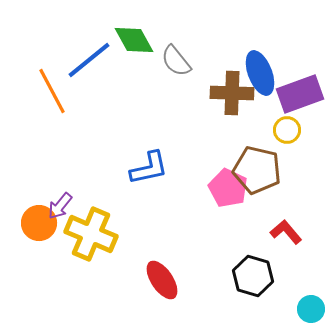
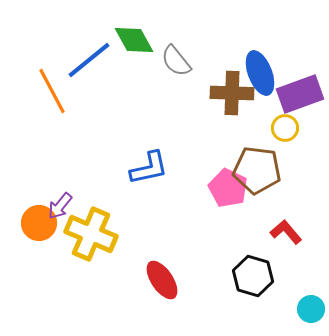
yellow circle: moved 2 px left, 2 px up
brown pentagon: rotated 6 degrees counterclockwise
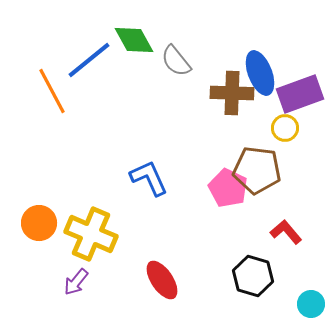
blue L-shape: moved 10 px down; rotated 102 degrees counterclockwise
purple arrow: moved 16 px right, 76 px down
cyan circle: moved 5 px up
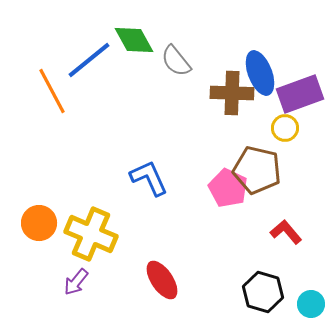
brown pentagon: rotated 6 degrees clockwise
black hexagon: moved 10 px right, 16 px down
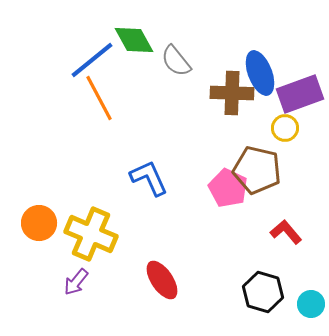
blue line: moved 3 px right
orange line: moved 47 px right, 7 px down
